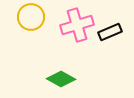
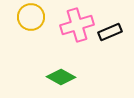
green diamond: moved 2 px up
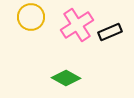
pink cross: rotated 16 degrees counterclockwise
green diamond: moved 5 px right, 1 px down
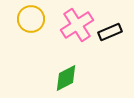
yellow circle: moved 2 px down
green diamond: rotated 56 degrees counterclockwise
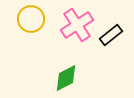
black rectangle: moved 1 px right, 3 px down; rotated 15 degrees counterclockwise
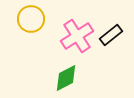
pink cross: moved 11 px down
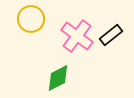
pink cross: rotated 20 degrees counterclockwise
green diamond: moved 8 px left
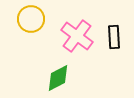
black rectangle: moved 3 px right, 2 px down; rotated 55 degrees counterclockwise
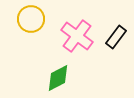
black rectangle: moved 2 px right; rotated 40 degrees clockwise
